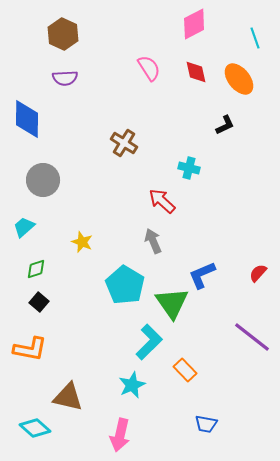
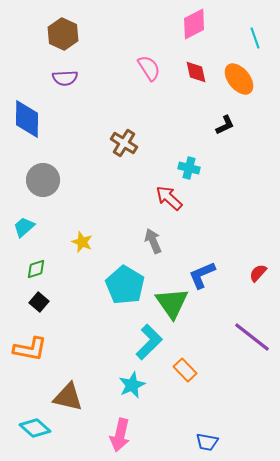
red arrow: moved 7 px right, 3 px up
blue trapezoid: moved 1 px right, 18 px down
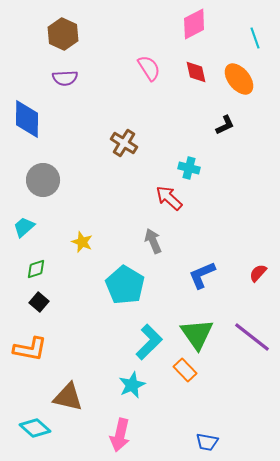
green triangle: moved 25 px right, 31 px down
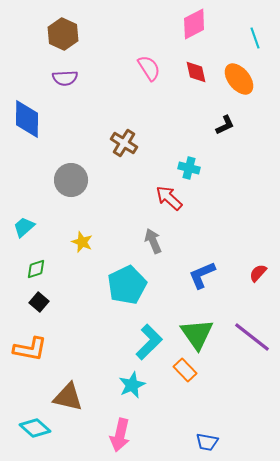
gray circle: moved 28 px right
cyan pentagon: moved 2 px right; rotated 15 degrees clockwise
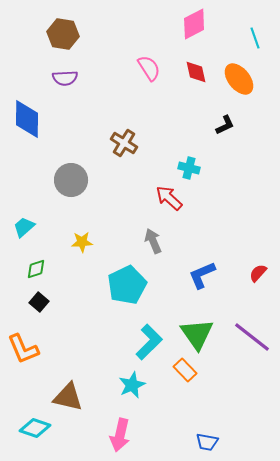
brown hexagon: rotated 16 degrees counterclockwise
yellow star: rotated 25 degrees counterclockwise
orange L-shape: moved 7 px left; rotated 56 degrees clockwise
cyan diamond: rotated 24 degrees counterclockwise
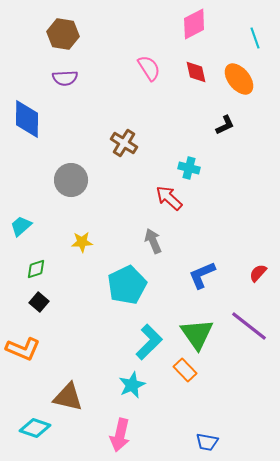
cyan trapezoid: moved 3 px left, 1 px up
purple line: moved 3 px left, 11 px up
orange L-shape: rotated 44 degrees counterclockwise
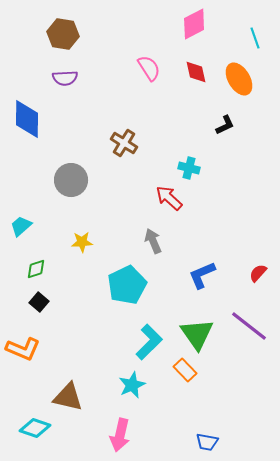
orange ellipse: rotated 8 degrees clockwise
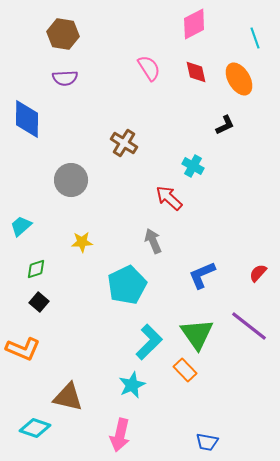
cyan cross: moved 4 px right, 2 px up; rotated 15 degrees clockwise
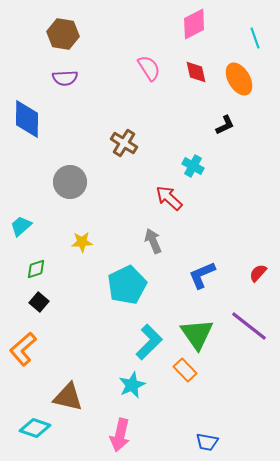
gray circle: moved 1 px left, 2 px down
orange L-shape: rotated 116 degrees clockwise
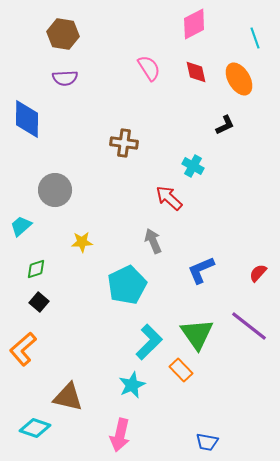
brown cross: rotated 24 degrees counterclockwise
gray circle: moved 15 px left, 8 px down
blue L-shape: moved 1 px left, 5 px up
orange rectangle: moved 4 px left
